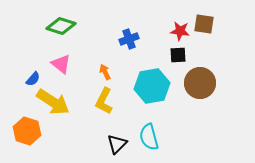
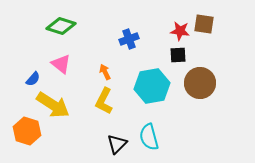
yellow arrow: moved 3 px down
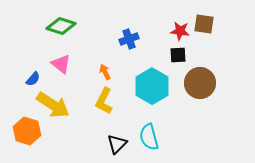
cyan hexagon: rotated 20 degrees counterclockwise
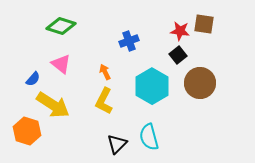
blue cross: moved 2 px down
black square: rotated 36 degrees counterclockwise
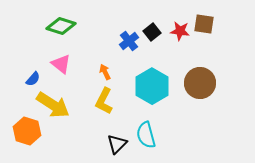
blue cross: rotated 18 degrees counterclockwise
black square: moved 26 px left, 23 px up
cyan semicircle: moved 3 px left, 2 px up
